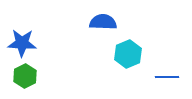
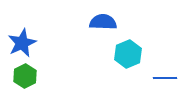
blue star: rotated 28 degrees counterclockwise
blue line: moved 2 px left, 1 px down
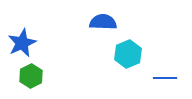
green hexagon: moved 6 px right
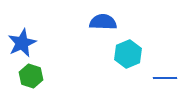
green hexagon: rotated 15 degrees counterclockwise
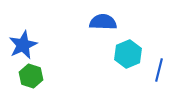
blue star: moved 1 px right, 2 px down
blue line: moved 6 px left, 8 px up; rotated 75 degrees counterclockwise
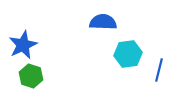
cyan hexagon: rotated 16 degrees clockwise
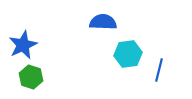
green hexagon: moved 1 px down
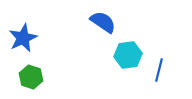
blue semicircle: rotated 32 degrees clockwise
blue star: moved 7 px up
cyan hexagon: moved 1 px down
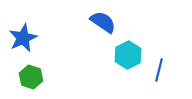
cyan hexagon: rotated 20 degrees counterclockwise
